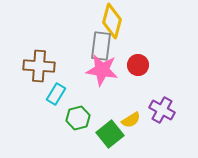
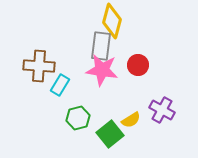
cyan rectangle: moved 4 px right, 9 px up
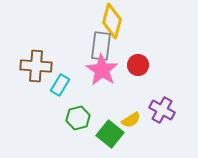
brown cross: moved 3 px left
pink star: rotated 24 degrees clockwise
green square: rotated 12 degrees counterclockwise
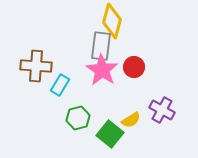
red circle: moved 4 px left, 2 px down
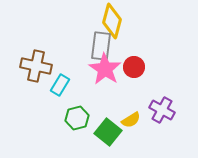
brown cross: rotated 8 degrees clockwise
pink star: moved 3 px right, 1 px up
green hexagon: moved 1 px left
green square: moved 2 px left, 2 px up
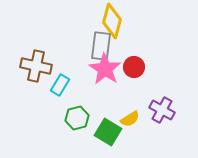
yellow semicircle: moved 1 px left, 1 px up
green square: rotated 8 degrees counterclockwise
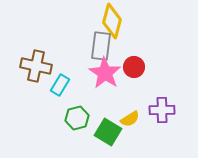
pink star: moved 4 px down
purple cross: rotated 30 degrees counterclockwise
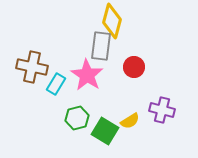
brown cross: moved 4 px left, 1 px down
pink star: moved 18 px left, 2 px down
cyan rectangle: moved 4 px left, 1 px up
purple cross: rotated 15 degrees clockwise
yellow semicircle: moved 2 px down
green square: moved 3 px left, 1 px up
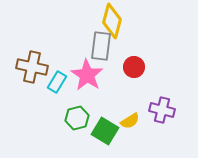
cyan rectangle: moved 1 px right, 2 px up
